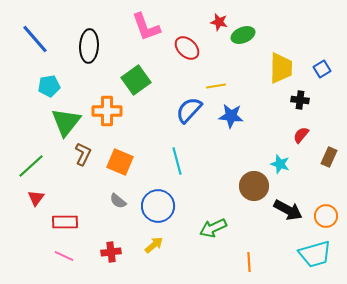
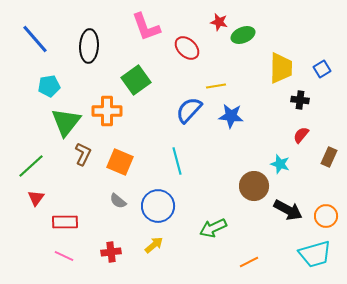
orange line: rotated 66 degrees clockwise
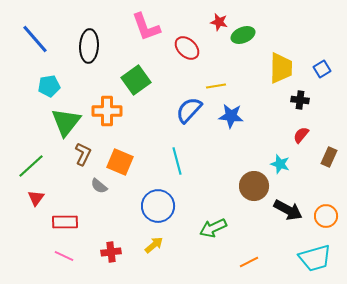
gray semicircle: moved 19 px left, 15 px up
cyan trapezoid: moved 4 px down
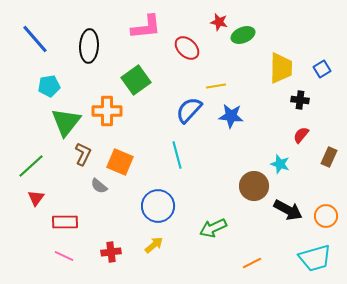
pink L-shape: rotated 76 degrees counterclockwise
cyan line: moved 6 px up
orange line: moved 3 px right, 1 px down
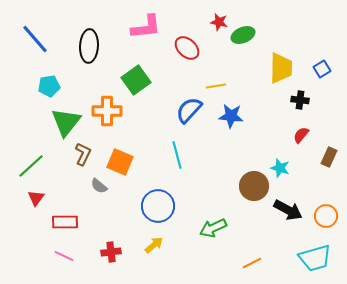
cyan star: moved 4 px down
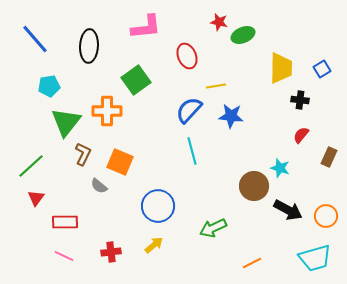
red ellipse: moved 8 px down; rotated 25 degrees clockwise
cyan line: moved 15 px right, 4 px up
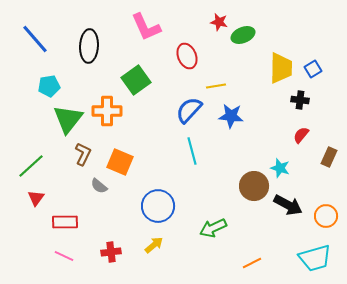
pink L-shape: rotated 72 degrees clockwise
blue square: moved 9 px left
green triangle: moved 2 px right, 3 px up
black arrow: moved 5 px up
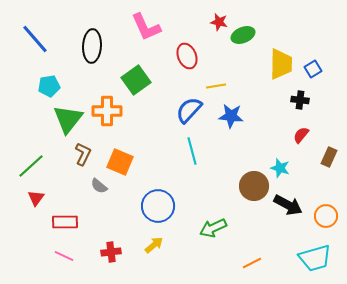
black ellipse: moved 3 px right
yellow trapezoid: moved 4 px up
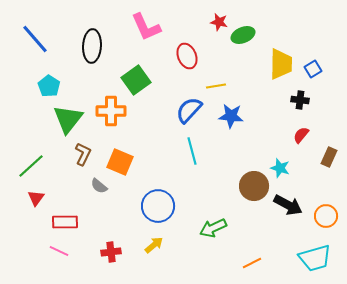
cyan pentagon: rotated 30 degrees counterclockwise
orange cross: moved 4 px right
pink line: moved 5 px left, 5 px up
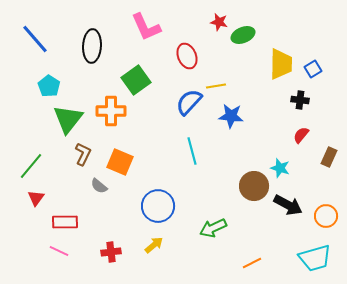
blue semicircle: moved 8 px up
green line: rotated 8 degrees counterclockwise
